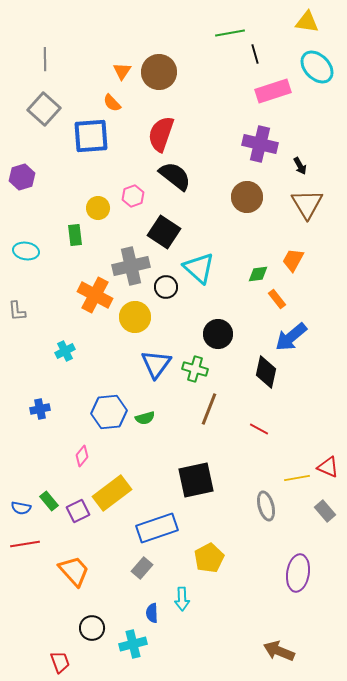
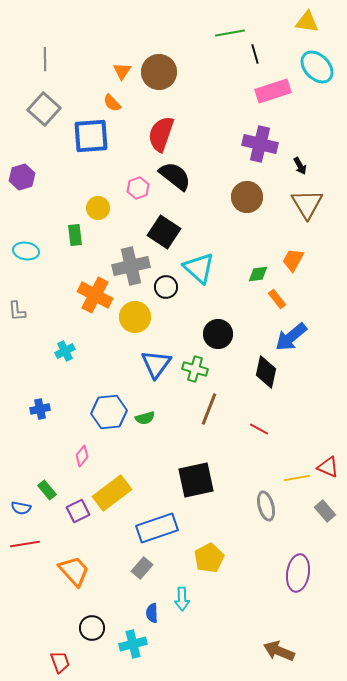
pink hexagon at (133, 196): moved 5 px right, 8 px up
green rectangle at (49, 501): moved 2 px left, 11 px up
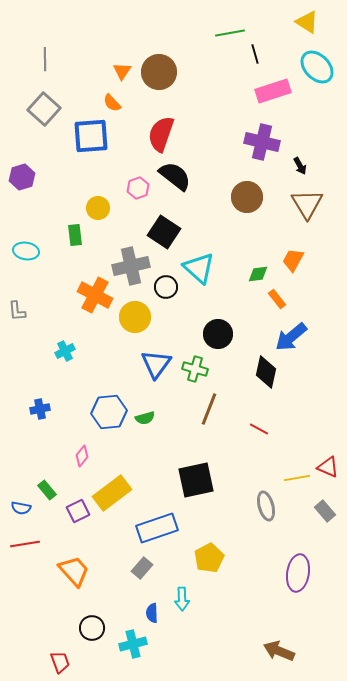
yellow triangle at (307, 22): rotated 25 degrees clockwise
purple cross at (260, 144): moved 2 px right, 2 px up
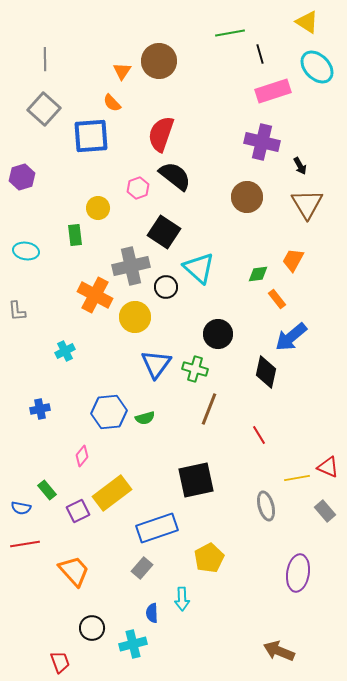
black line at (255, 54): moved 5 px right
brown circle at (159, 72): moved 11 px up
red line at (259, 429): moved 6 px down; rotated 30 degrees clockwise
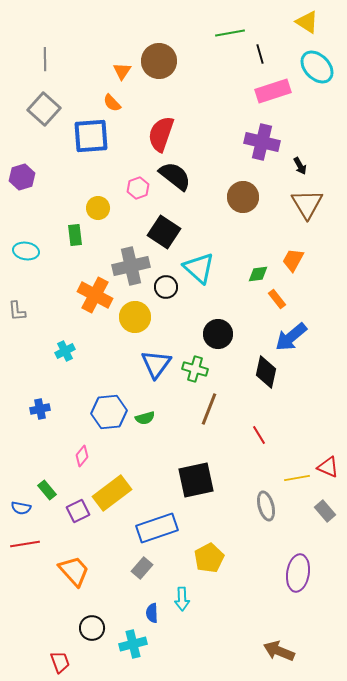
brown circle at (247, 197): moved 4 px left
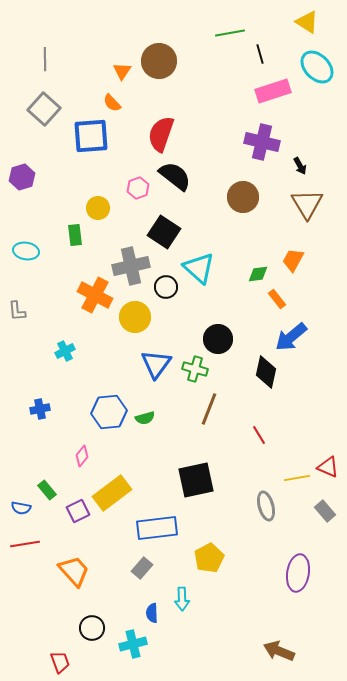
black circle at (218, 334): moved 5 px down
blue rectangle at (157, 528): rotated 12 degrees clockwise
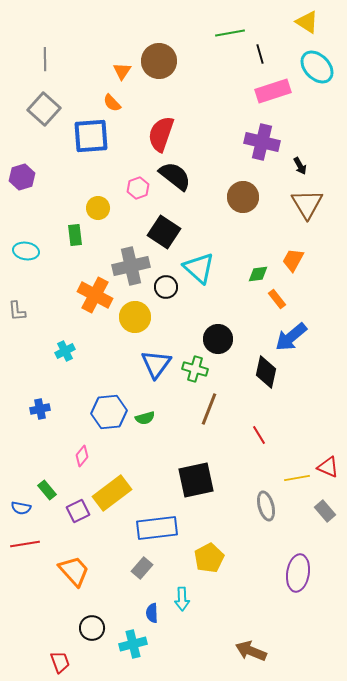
brown arrow at (279, 651): moved 28 px left
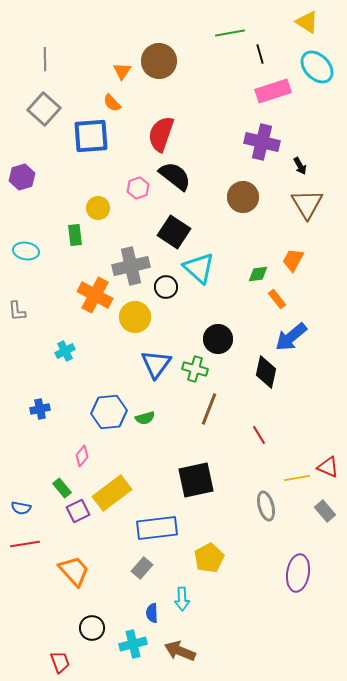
black square at (164, 232): moved 10 px right
green rectangle at (47, 490): moved 15 px right, 2 px up
brown arrow at (251, 651): moved 71 px left
